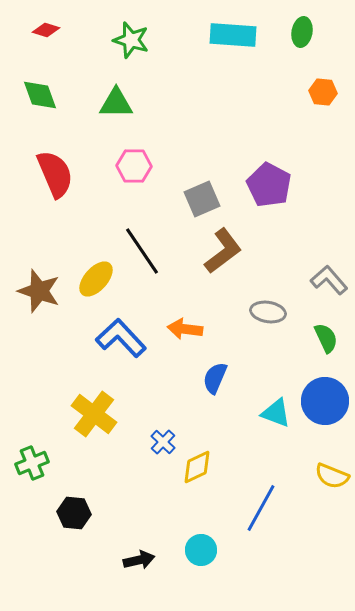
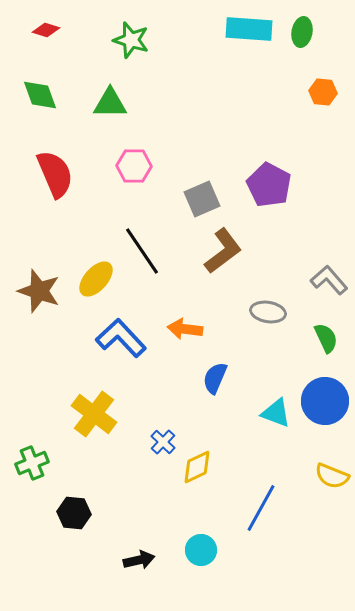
cyan rectangle: moved 16 px right, 6 px up
green triangle: moved 6 px left
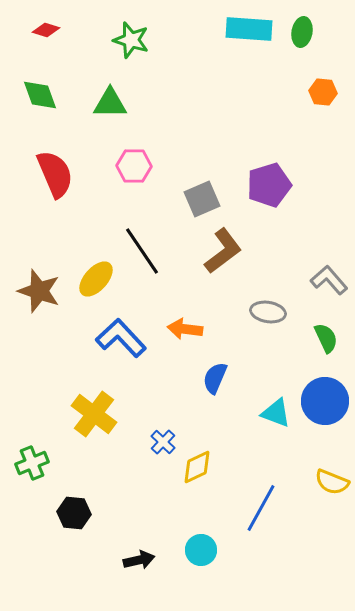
purple pentagon: rotated 27 degrees clockwise
yellow semicircle: moved 6 px down
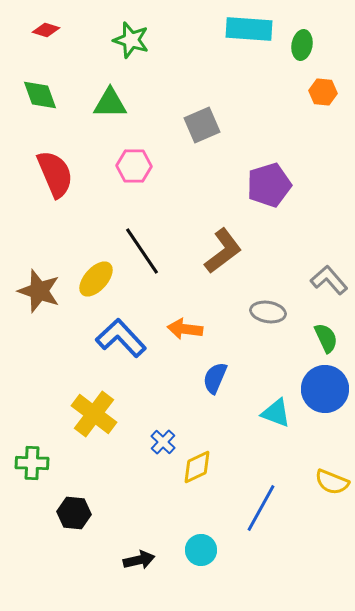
green ellipse: moved 13 px down
gray square: moved 74 px up
blue circle: moved 12 px up
green cross: rotated 24 degrees clockwise
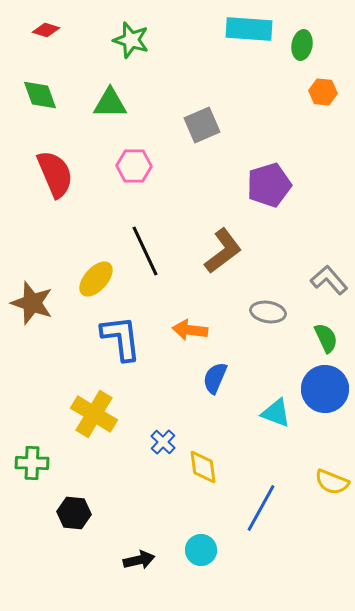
black line: moved 3 px right; rotated 9 degrees clockwise
brown star: moved 7 px left, 12 px down
orange arrow: moved 5 px right, 1 px down
blue L-shape: rotated 36 degrees clockwise
yellow cross: rotated 6 degrees counterclockwise
yellow diamond: moved 6 px right; rotated 72 degrees counterclockwise
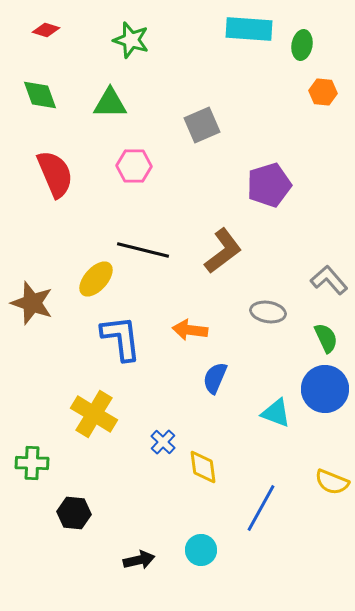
black line: moved 2 px left, 1 px up; rotated 51 degrees counterclockwise
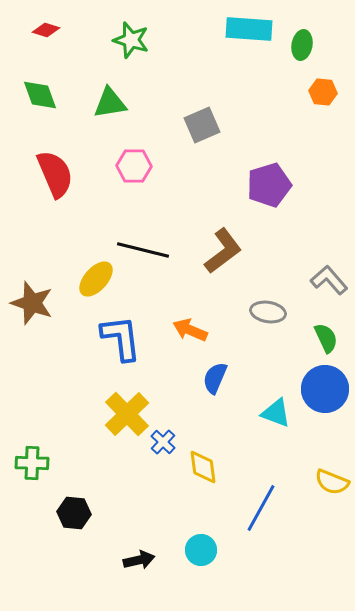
green triangle: rotated 9 degrees counterclockwise
orange arrow: rotated 16 degrees clockwise
yellow cross: moved 33 px right; rotated 15 degrees clockwise
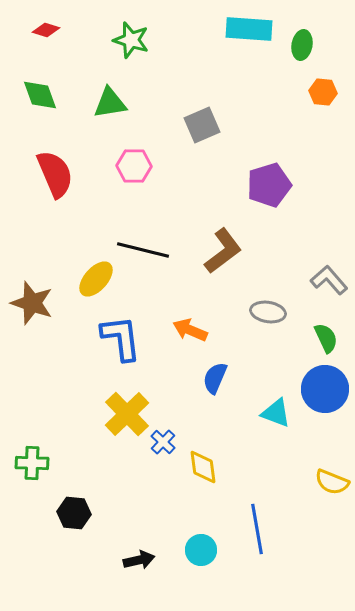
blue line: moved 4 px left, 21 px down; rotated 39 degrees counterclockwise
